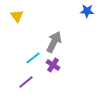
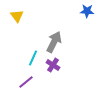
cyan line: rotated 28 degrees counterclockwise
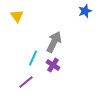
blue star: moved 2 px left; rotated 24 degrees counterclockwise
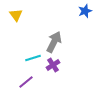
yellow triangle: moved 1 px left, 1 px up
cyan line: rotated 49 degrees clockwise
purple cross: rotated 24 degrees clockwise
